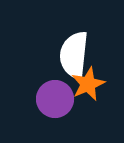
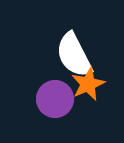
white semicircle: rotated 33 degrees counterclockwise
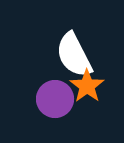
orange star: moved 1 px left, 2 px down; rotated 12 degrees counterclockwise
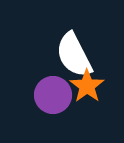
purple circle: moved 2 px left, 4 px up
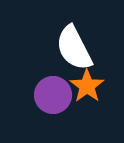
white semicircle: moved 7 px up
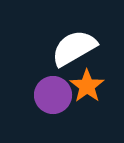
white semicircle: rotated 87 degrees clockwise
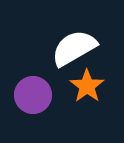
purple circle: moved 20 px left
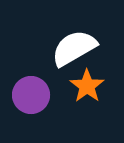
purple circle: moved 2 px left
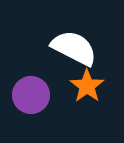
white semicircle: rotated 57 degrees clockwise
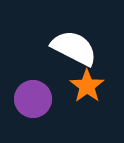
purple circle: moved 2 px right, 4 px down
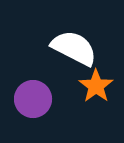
orange star: moved 9 px right
